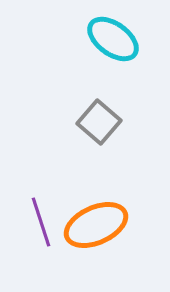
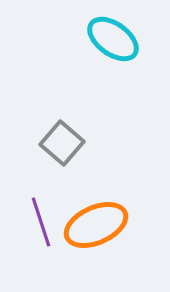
gray square: moved 37 px left, 21 px down
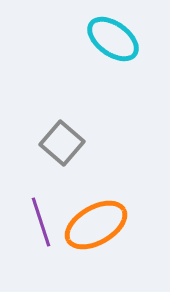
orange ellipse: rotated 6 degrees counterclockwise
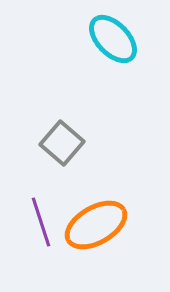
cyan ellipse: rotated 10 degrees clockwise
